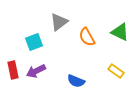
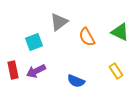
yellow rectangle: rotated 21 degrees clockwise
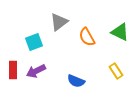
red rectangle: rotated 12 degrees clockwise
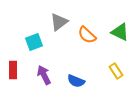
orange semicircle: moved 2 px up; rotated 18 degrees counterclockwise
purple arrow: moved 8 px right, 4 px down; rotated 90 degrees clockwise
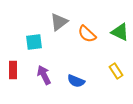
orange semicircle: moved 1 px up
cyan square: rotated 12 degrees clockwise
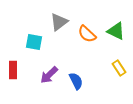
green triangle: moved 4 px left, 1 px up
cyan square: rotated 18 degrees clockwise
yellow rectangle: moved 3 px right, 3 px up
purple arrow: moved 5 px right; rotated 108 degrees counterclockwise
blue semicircle: rotated 138 degrees counterclockwise
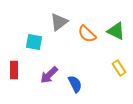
red rectangle: moved 1 px right
blue semicircle: moved 1 px left, 3 px down
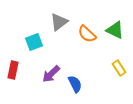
green triangle: moved 1 px left, 1 px up
cyan square: rotated 30 degrees counterclockwise
red rectangle: moved 1 px left; rotated 12 degrees clockwise
purple arrow: moved 2 px right, 1 px up
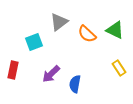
blue semicircle: rotated 144 degrees counterclockwise
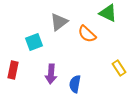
green triangle: moved 7 px left, 17 px up
purple arrow: rotated 42 degrees counterclockwise
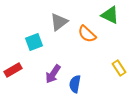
green triangle: moved 2 px right, 2 px down
red rectangle: rotated 48 degrees clockwise
purple arrow: moved 2 px right; rotated 30 degrees clockwise
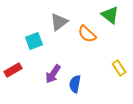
green triangle: rotated 12 degrees clockwise
cyan square: moved 1 px up
